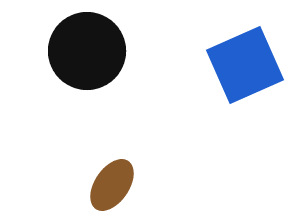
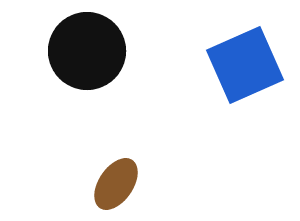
brown ellipse: moved 4 px right, 1 px up
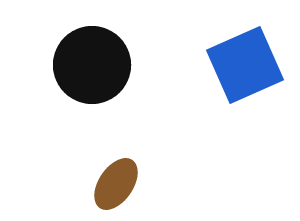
black circle: moved 5 px right, 14 px down
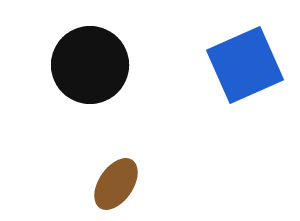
black circle: moved 2 px left
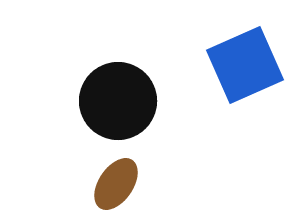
black circle: moved 28 px right, 36 px down
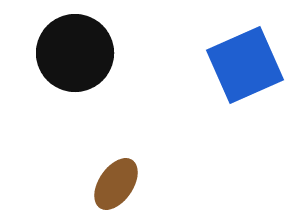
black circle: moved 43 px left, 48 px up
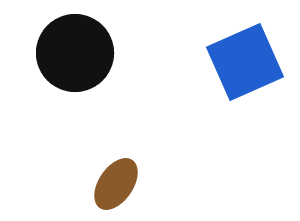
blue square: moved 3 px up
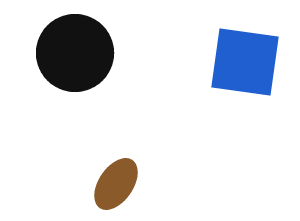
blue square: rotated 32 degrees clockwise
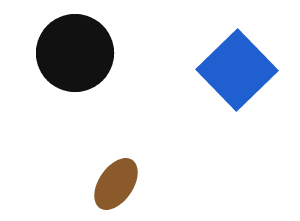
blue square: moved 8 px left, 8 px down; rotated 38 degrees clockwise
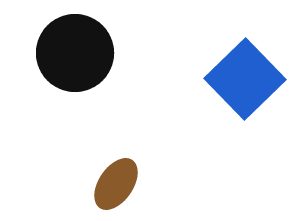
blue square: moved 8 px right, 9 px down
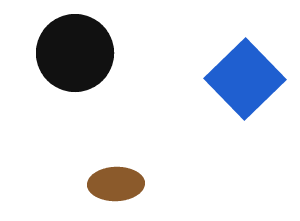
brown ellipse: rotated 54 degrees clockwise
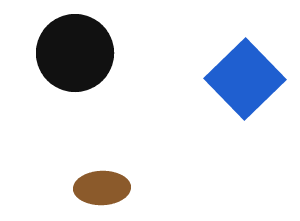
brown ellipse: moved 14 px left, 4 px down
